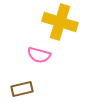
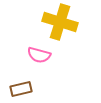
brown rectangle: moved 1 px left
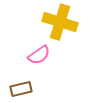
pink semicircle: rotated 50 degrees counterclockwise
